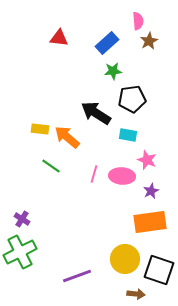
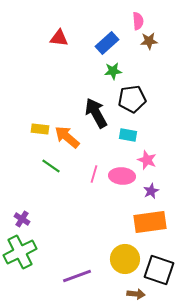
brown star: rotated 24 degrees clockwise
black arrow: rotated 28 degrees clockwise
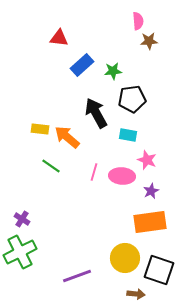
blue rectangle: moved 25 px left, 22 px down
pink line: moved 2 px up
yellow circle: moved 1 px up
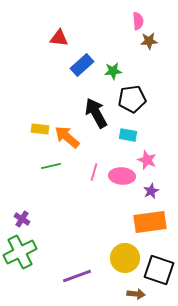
green line: rotated 48 degrees counterclockwise
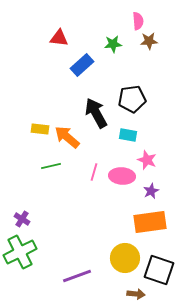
green star: moved 27 px up
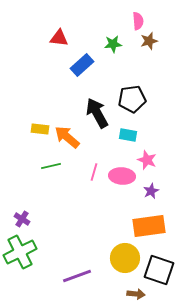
brown star: rotated 12 degrees counterclockwise
black arrow: moved 1 px right
orange rectangle: moved 1 px left, 4 px down
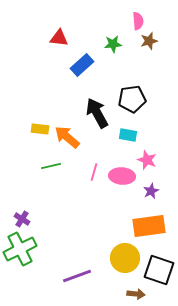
green cross: moved 3 px up
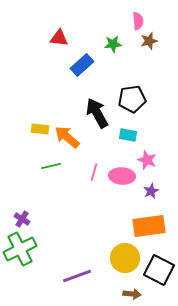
black square: rotated 8 degrees clockwise
brown arrow: moved 4 px left
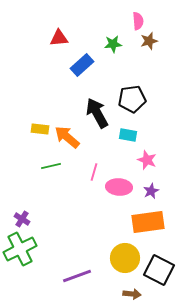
red triangle: rotated 12 degrees counterclockwise
pink ellipse: moved 3 px left, 11 px down
orange rectangle: moved 1 px left, 4 px up
